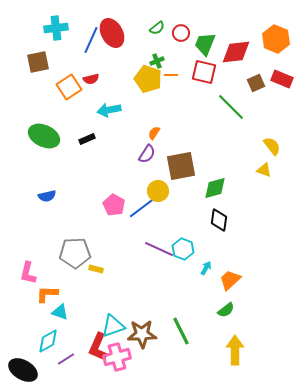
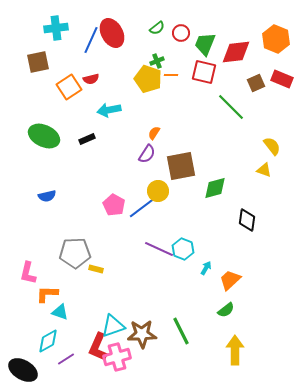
black diamond at (219, 220): moved 28 px right
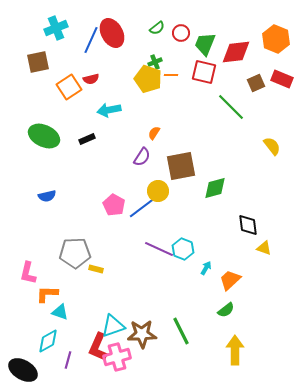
cyan cross at (56, 28): rotated 15 degrees counterclockwise
green cross at (157, 61): moved 2 px left, 1 px down
purple semicircle at (147, 154): moved 5 px left, 3 px down
yellow triangle at (264, 170): moved 78 px down
black diamond at (247, 220): moved 1 px right, 5 px down; rotated 15 degrees counterclockwise
purple line at (66, 359): moved 2 px right, 1 px down; rotated 42 degrees counterclockwise
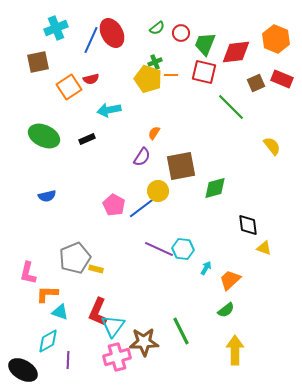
cyan hexagon at (183, 249): rotated 15 degrees counterclockwise
gray pentagon at (75, 253): moved 5 px down; rotated 20 degrees counterclockwise
cyan triangle at (113, 326): rotated 35 degrees counterclockwise
brown star at (142, 334): moved 2 px right, 8 px down
red L-shape at (98, 347): moved 35 px up
purple line at (68, 360): rotated 12 degrees counterclockwise
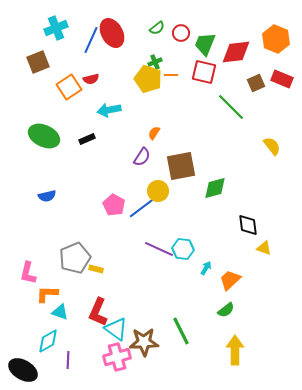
brown square at (38, 62): rotated 10 degrees counterclockwise
cyan triangle at (113, 326): moved 3 px right, 3 px down; rotated 30 degrees counterclockwise
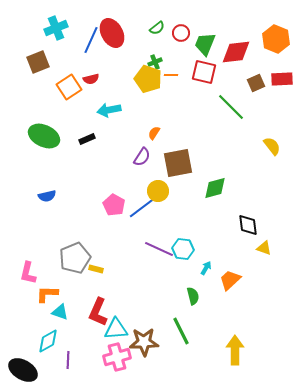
red rectangle at (282, 79): rotated 25 degrees counterclockwise
brown square at (181, 166): moved 3 px left, 3 px up
green semicircle at (226, 310): moved 33 px left, 14 px up; rotated 66 degrees counterclockwise
cyan triangle at (116, 329): rotated 40 degrees counterclockwise
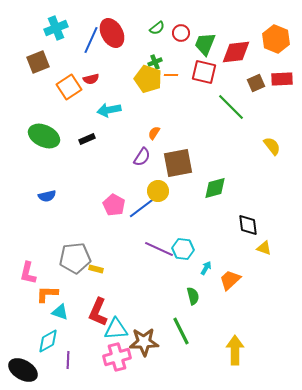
gray pentagon at (75, 258): rotated 16 degrees clockwise
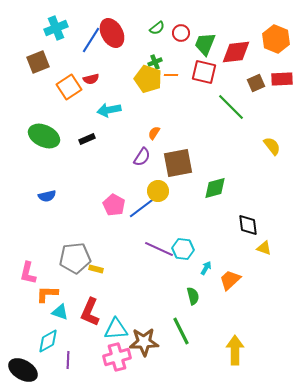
blue line at (91, 40): rotated 8 degrees clockwise
red L-shape at (98, 312): moved 8 px left
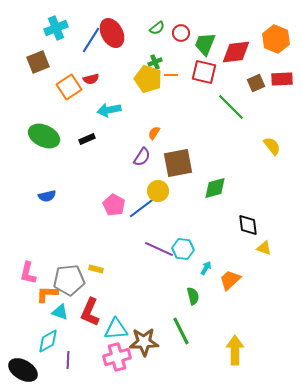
gray pentagon at (75, 258): moved 6 px left, 22 px down
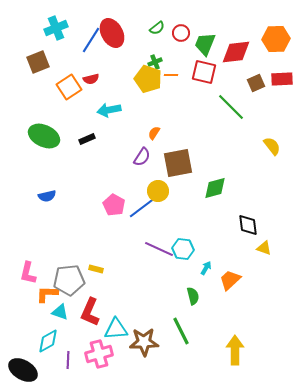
orange hexagon at (276, 39): rotated 24 degrees counterclockwise
pink cross at (117, 357): moved 18 px left, 3 px up
